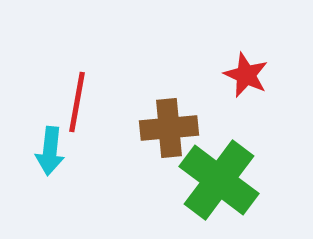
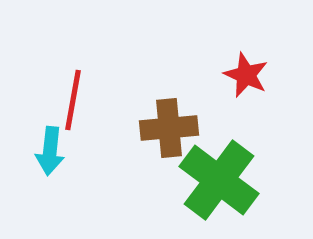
red line: moved 4 px left, 2 px up
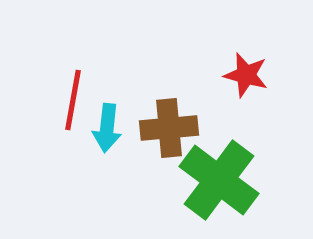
red star: rotated 9 degrees counterclockwise
cyan arrow: moved 57 px right, 23 px up
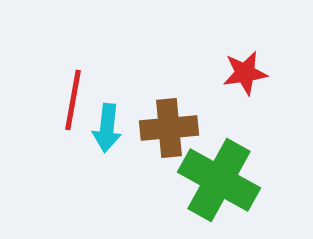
red star: moved 1 px left, 2 px up; rotated 24 degrees counterclockwise
green cross: rotated 8 degrees counterclockwise
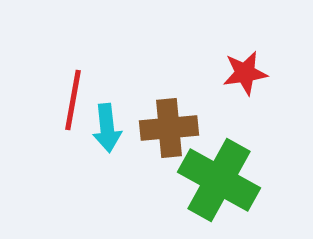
cyan arrow: rotated 12 degrees counterclockwise
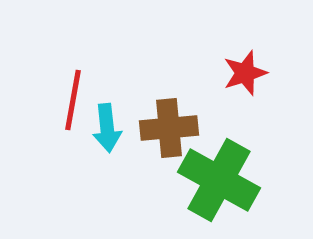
red star: rotated 9 degrees counterclockwise
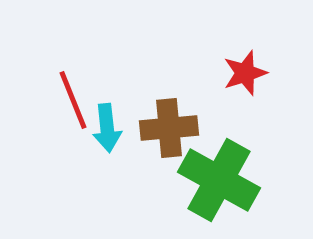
red line: rotated 32 degrees counterclockwise
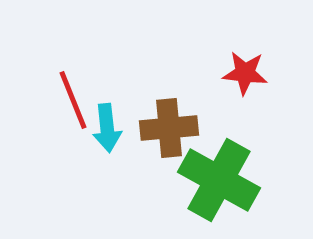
red star: rotated 24 degrees clockwise
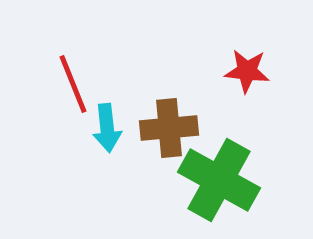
red star: moved 2 px right, 2 px up
red line: moved 16 px up
